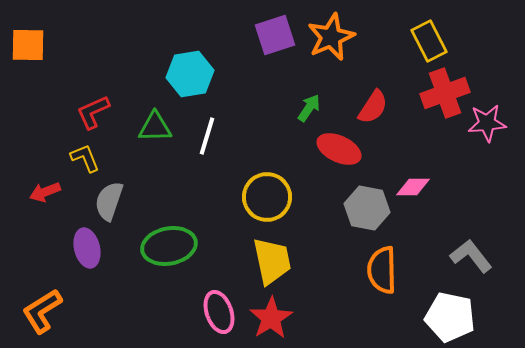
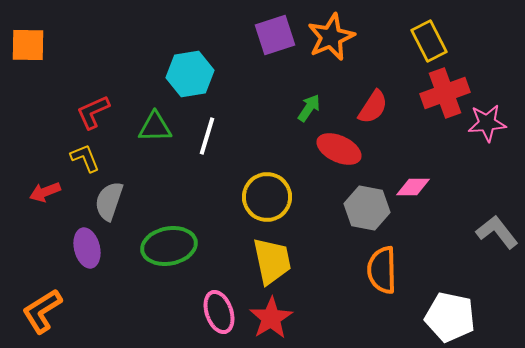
gray L-shape: moved 26 px right, 24 px up
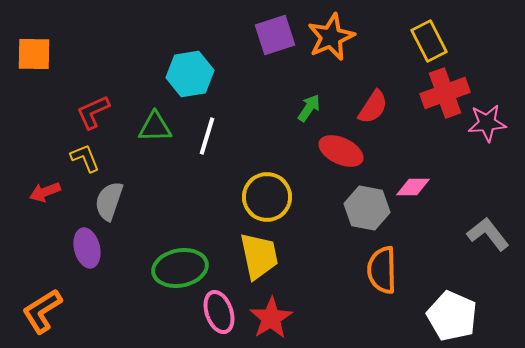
orange square: moved 6 px right, 9 px down
red ellipse: moved 2 px right, 2 px down
gray L-shape: moved 9 px left, 2 px down
green ellipse: moved 11 px right, 22 px down
yellow trapezoid: moved 13 px left, 5 px up
white pentagon: moved 2 px right, 1 px up; rotated 12 degrees clockwise
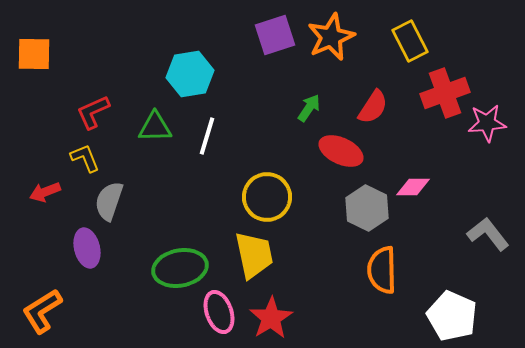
yellow rectangle: moved 19 px left
gray hexagon: rotated 15 degrees clockwise
yellow trapezoid: moved 5 px left, 1 px up
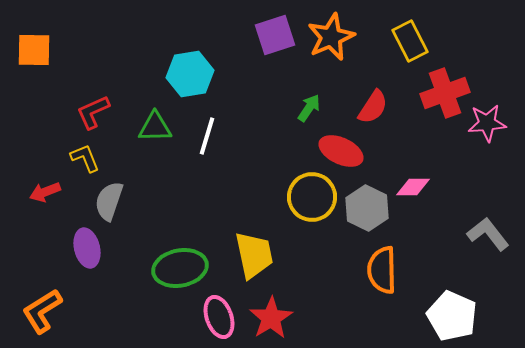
orange square: moved 4 px up
yellow circle: moved 45 px right
pink ellipse: moved 5 px down
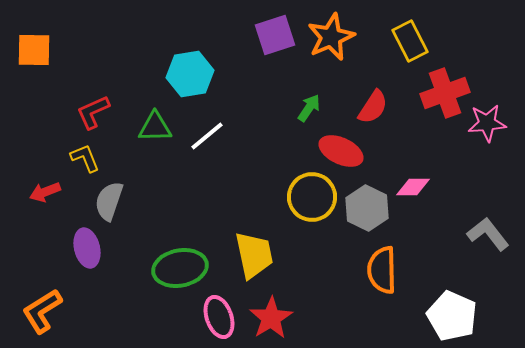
white line: rotated 33 degrees clockwise
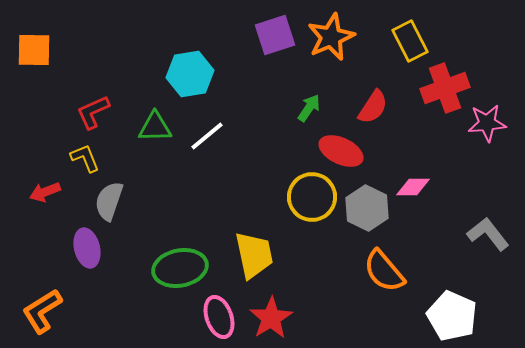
red cross: moved 5 px up
orange semicircle: moved 2 px right, 1 px down; rotated 39 degrees counterclockwise
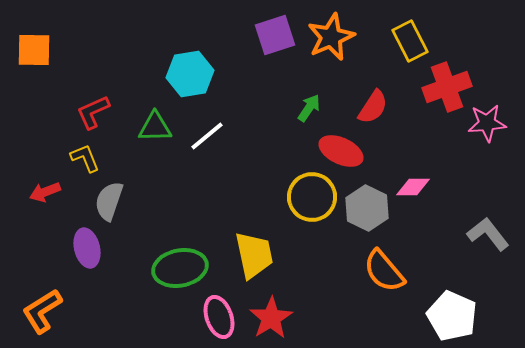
red cross: moved 2 px right, 1 px up
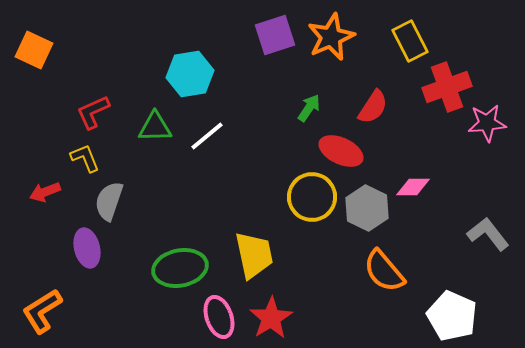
orange square: rotated 24 degrees clockwise
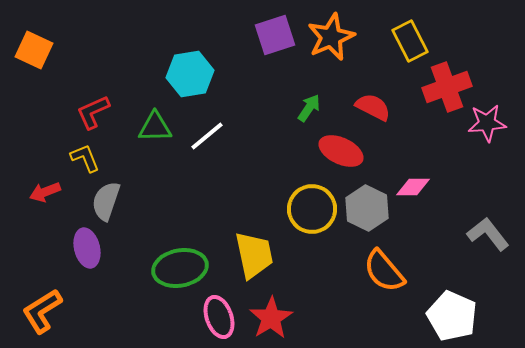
red semicircle: rotated 96 degrees counterclockwise
yellow circle: moved 12 px down
gray semicircle: moved 3 px left
